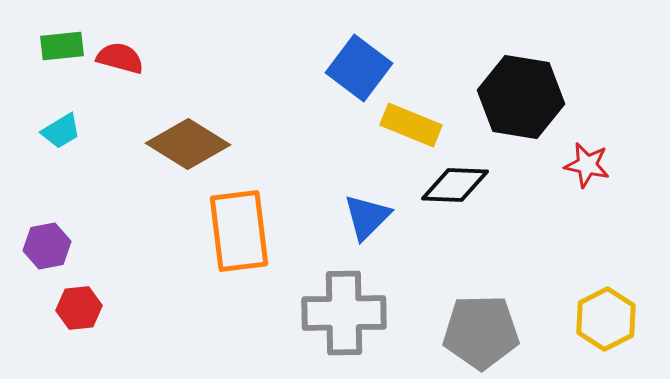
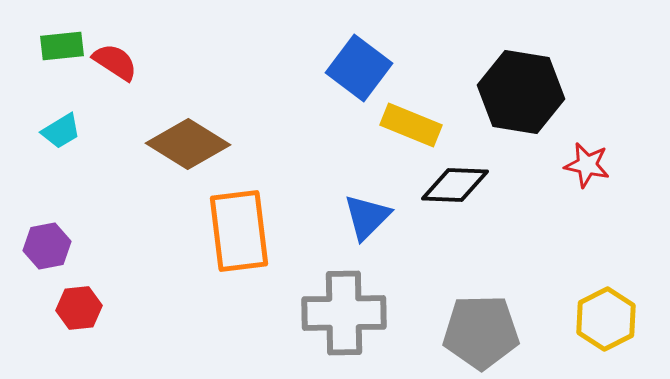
red semicircle: moved 5 px left, 4 px down; rotated 18 degrees clockwise
black hexagon: moved 5 px up
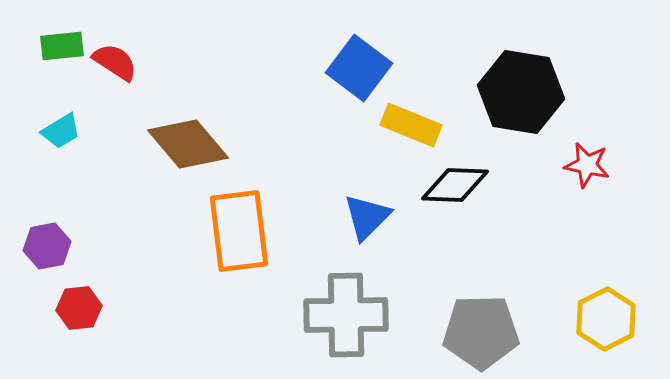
brown diamond: rotated 18 degrees clockwise
gray cross: moved 2 px right, 2 px down
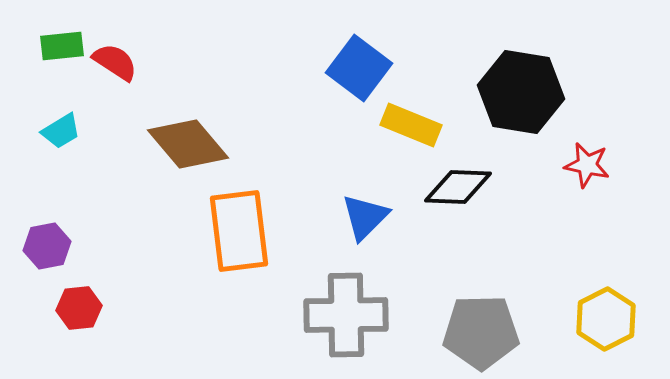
black diamond: moved 3 px right, 2 px down
blue triangle: moved 2 px left
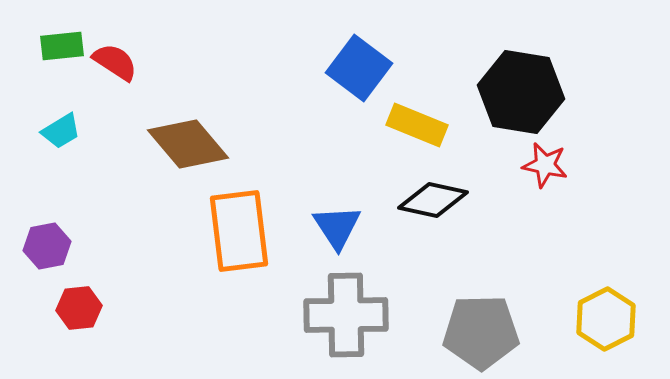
yellow rectangle: moved 6 px right
red star: moved 42 px left
black diamond: moved 25 px left, 13 px down; rotated 10 degrees clockwise
blue triangle: moved 28 px left, 10 px down; rotated 18 degrees counterclockwise
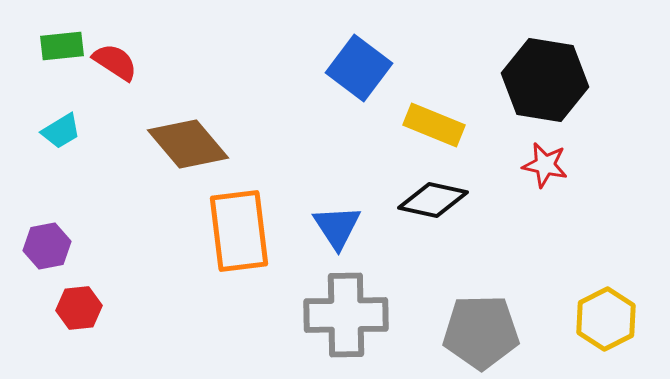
black hexagon: moved 24 px right, 12 px up
yellow rectangle: moved 17 px right
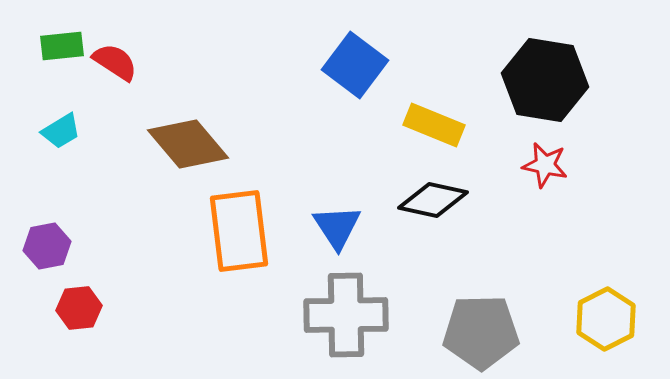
blue square: moved 4 px left, 3 px up
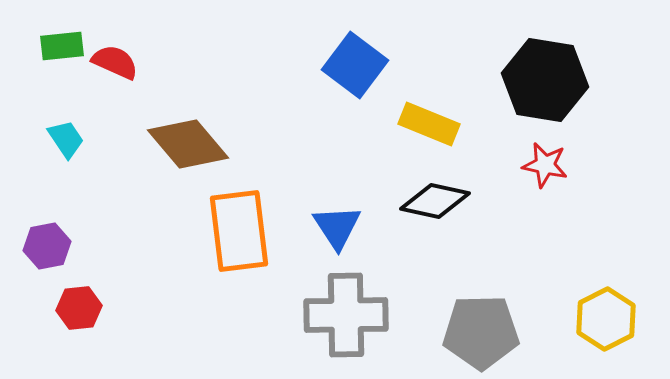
red semicircle: rotated 9 degrees counterclockwise
yellow rectangle: moved 5 px left, 1 px up
cyan trapezoid: moved 5 px right, 8 px down; rotated 93 degrees counterclockwise
black diamond: moved 2 px right, 1 px down
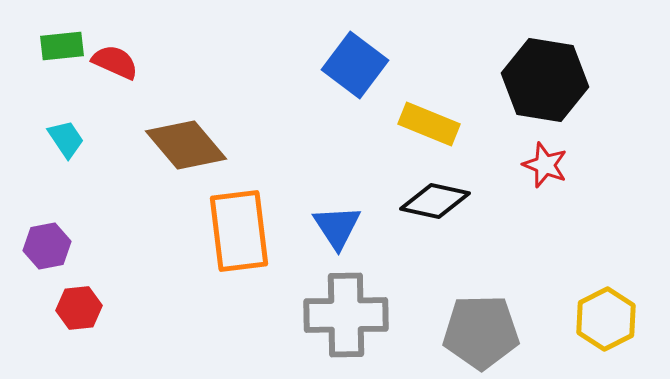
brown diamond: moved 2 px left, 1 px down
red star: rotated 9 degrees clockwise
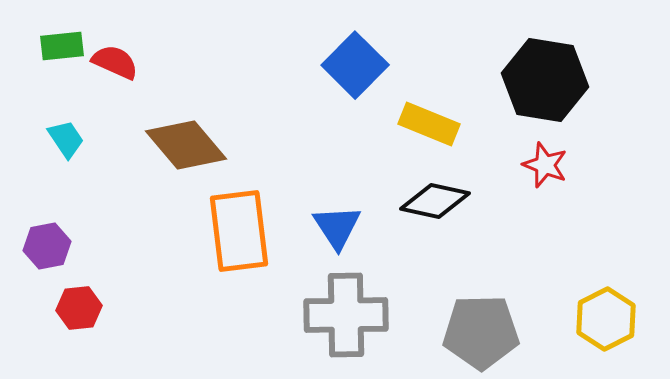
blue square: rotated 8 degrees clockwise
